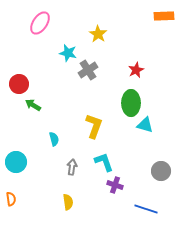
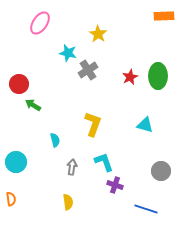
red star: moved 6 px left, 7 px down
green ellipse: moved 27 px right, 27 px up
yellow L-shape: moved 1 px left, 2 px up
cyan semicircle: moved 1 px right, 1 px down
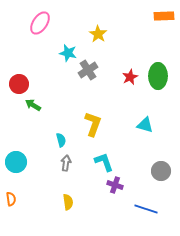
cyan semicircle: moved 6 px right
gray arrow: moved 6 px left, 4 px up
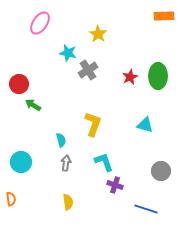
cyan circle: moved 5 px right
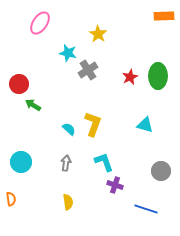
cyan semicircle: moved 8 px right, 11 px up; rotated 32 degrees counterclockwise
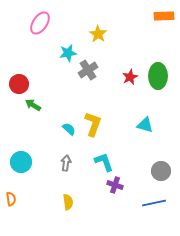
cyan star: rotated 24 degrees counterclockwise
blue line: moved 8 px right, 6 px up; rotated 30 degrees counterclockwise
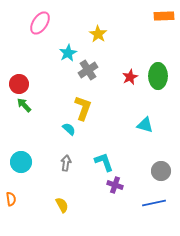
cyan star: rotated 18 degrees counterclockwise
green arrow: moved 9 px left; rotated 14 degrees clockwise
yellow L-shape: moved 10 px left, 16 px up
yellow semicircle: moved 6 px left, 3 px down; rotated 21 degrees counterclockwise
